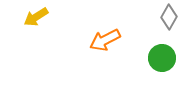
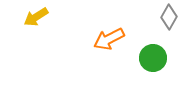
orange arrow: moved 4 px right, 1 px up
green circle: moved 9 px left
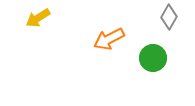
yellow arrow: moved 2 px right, 1 px down
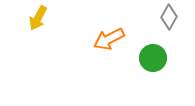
yellow arrow: rotated 30 degrees counterclockwise
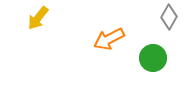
yellow arrow: rotated 10 degrees clockwise
